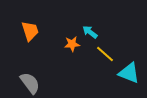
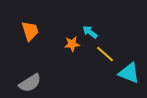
gray semicircle: rotated 95 degrees clockwise
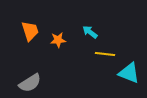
orange star: moved 14 px left, 4 px up
yellow line: rotated 36 degrees counterclockwise
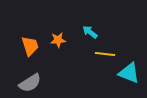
orange trapezoid: moved 15 px down
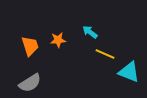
yellow line: rotated 18 degrees clockwise
cyan triangle: moved 1 px up
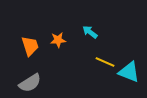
yellow line: moved 8 px down
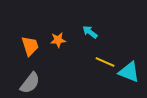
gray semicircle: rotated 20 degrees counterclockwise
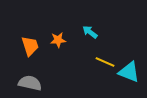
gray semicircle: rotated 115 degrees counterclockwise
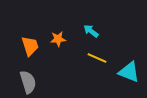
cyan arrow: moved 1 px right, 1 px up
orange star: moved 1 px up
yellow line: moved 8 px left, 4 px up
gray semicircle: moved 2 px left, 1 px up; rotated 60 degrees clockwise
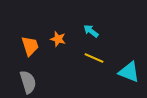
orange star: rotated 21 degrees clockwise
yellow line: moved 3 px left
